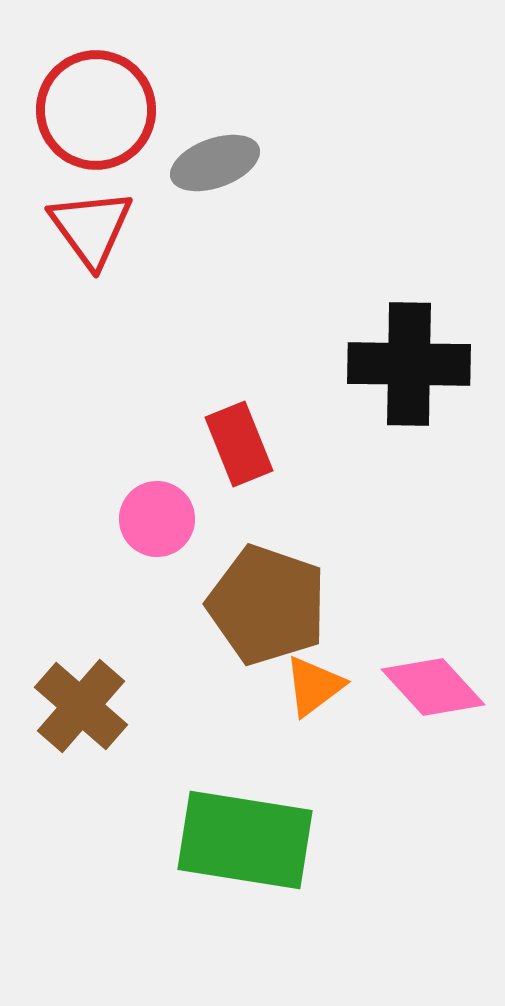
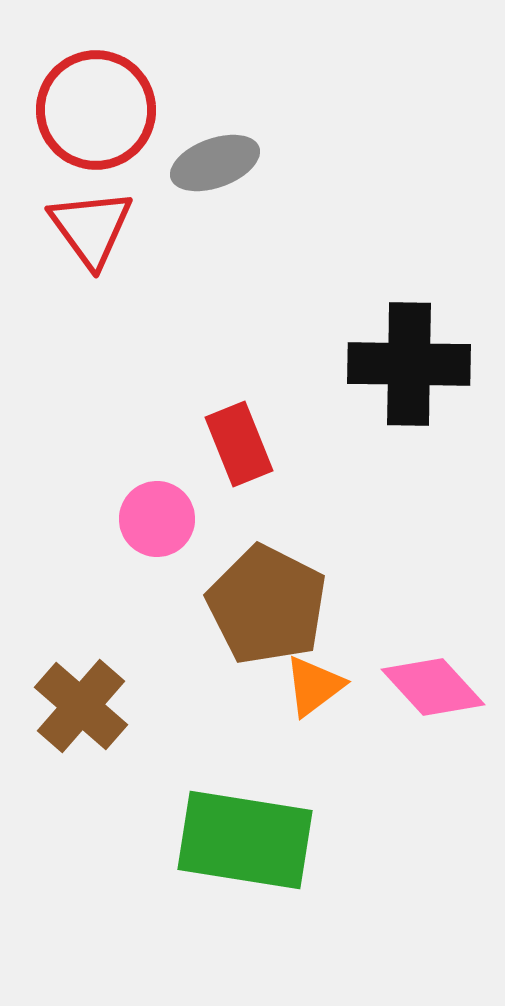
brown pentagon: rotated 8 degrees clockwise
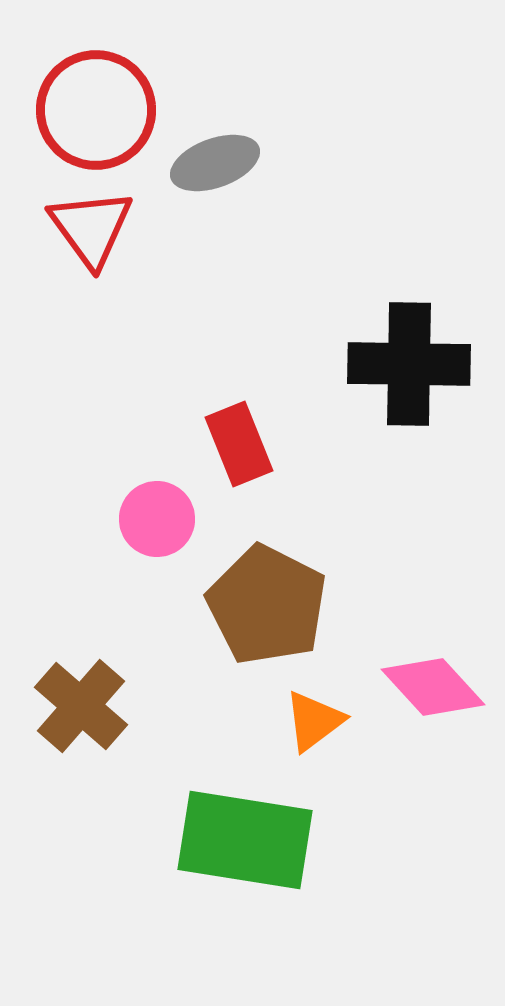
orange triangle: moved 35 px down
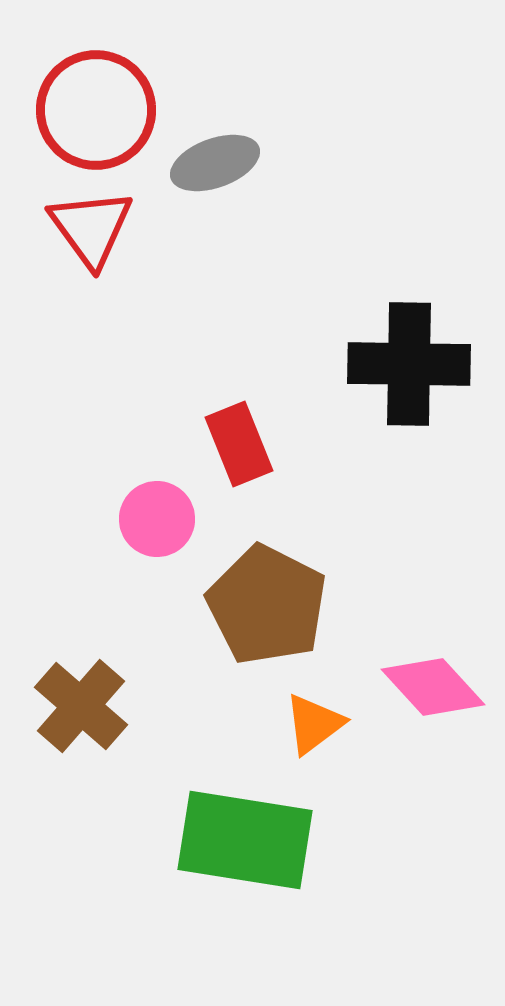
orange triangle: moved 3 px down
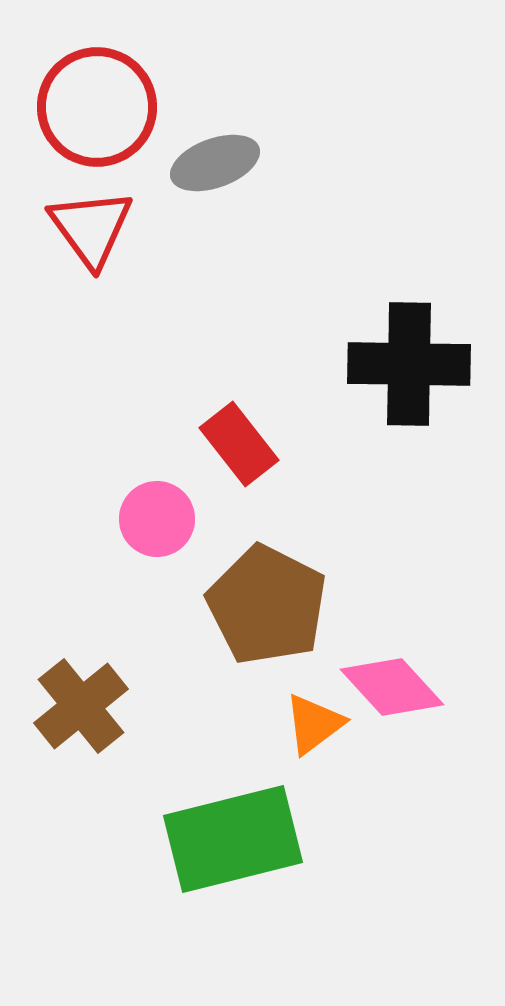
red circle: moved 1 px right, 3 px up
red rectangle: rotated 16 degrees counterclockwise
pink diamond: moved 41 px left
brown cross: rotated 10 degrees clockwise
green rectangle: moved 12 px left, 1 px up; rotated 23 degrees counterclockwise
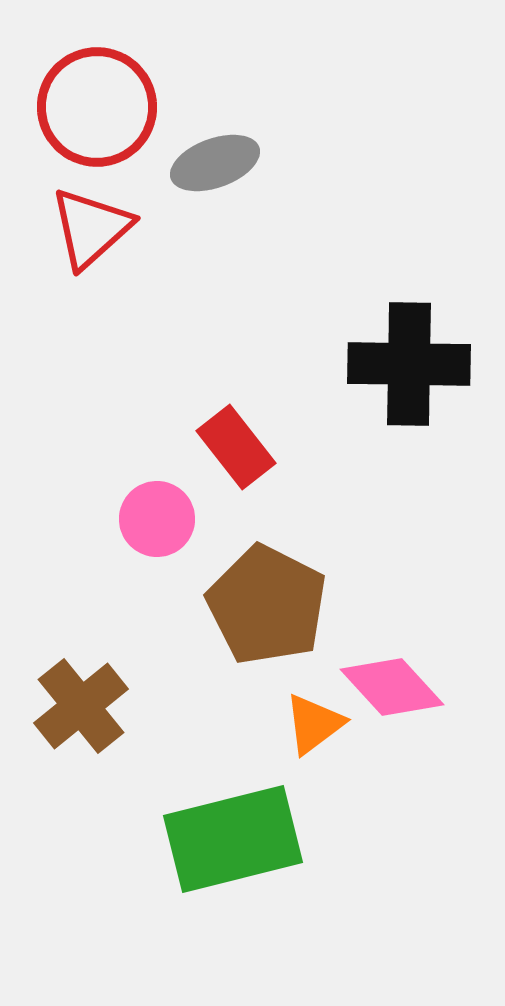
red triangle: rotated 24 degrees clockwise
red rectangle: moved 3 px left, 3 px down
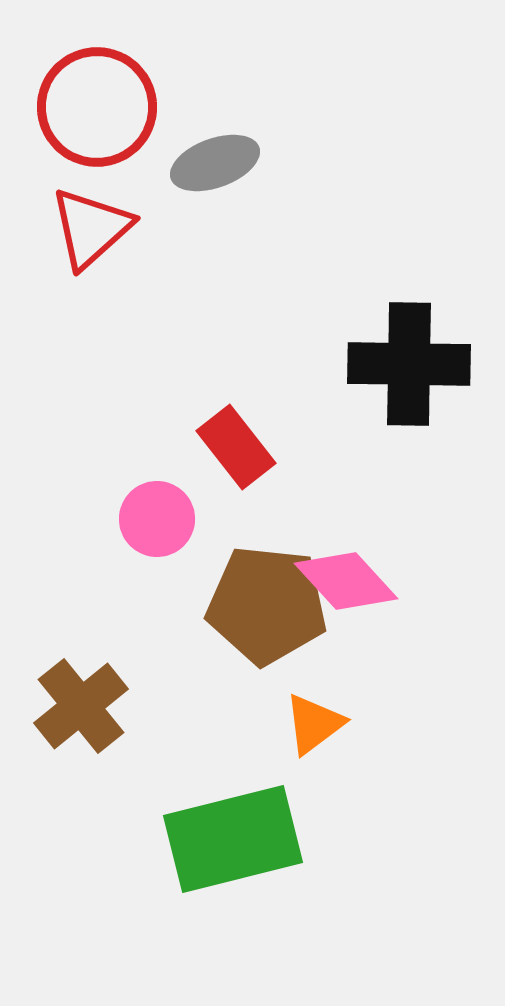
brown pentagon: rotated 21 degrees counterclockwise
pink diamond: moved 46 px left, 106 px up
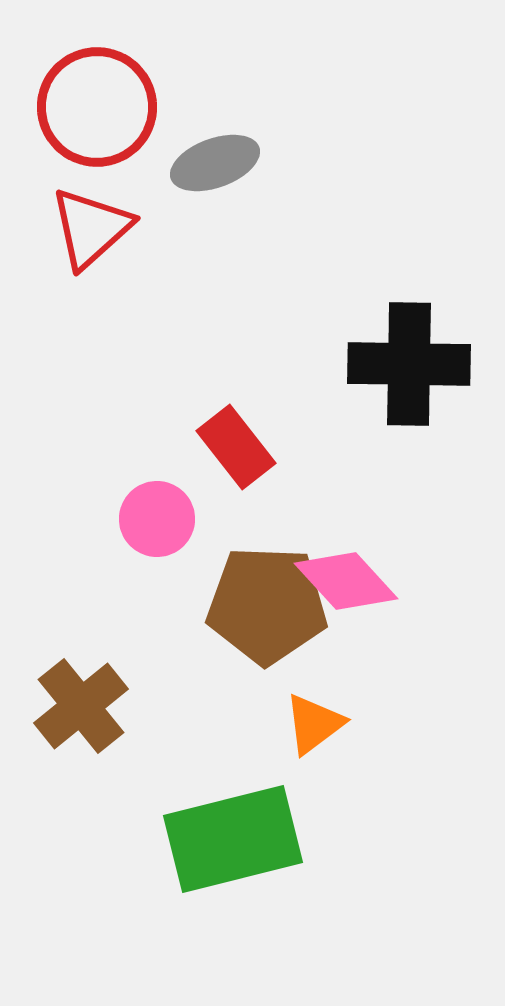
brown pentagon: rotated 4 degrees counterclockwise
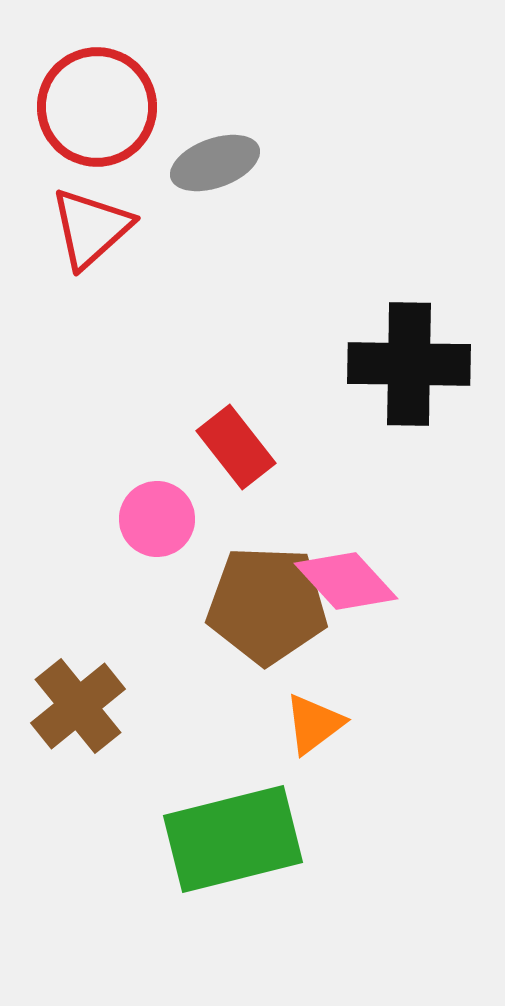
brown cross: moved 3 px left
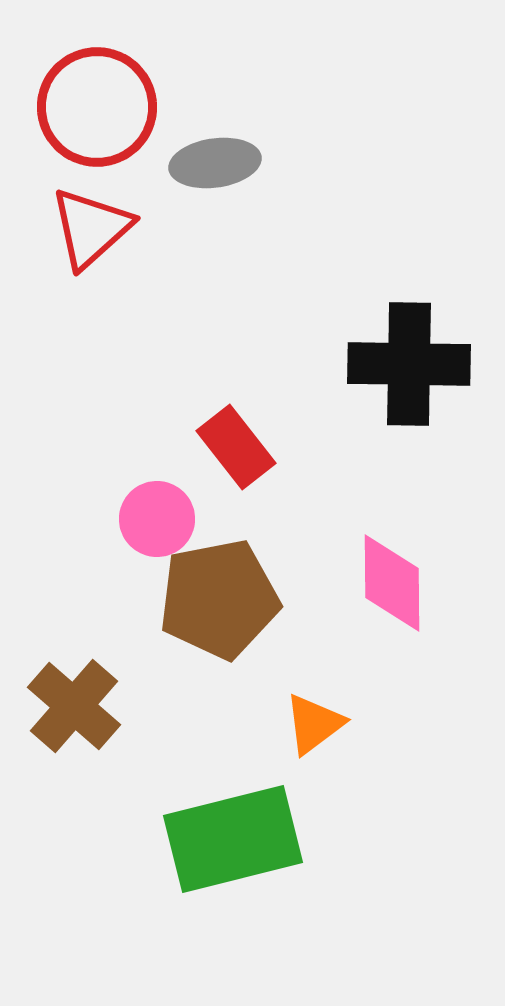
gray ellipse: rotated 12 degrees clockwise
pink diamond: moved 46 px right, 2 px down; rotated 42 degrees clockwise
brown pentagon: moved 48 px left, 6 px up; rotated 13 degrees counterclockwise
brown cross: moved 4 px left; rotated 10 degrees counterclockwise
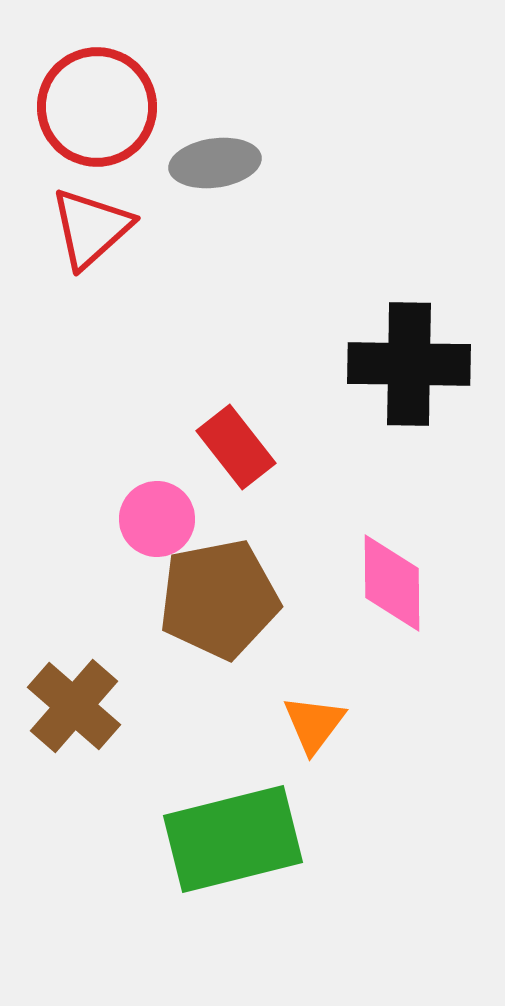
orange triangle: rotated 16 degrees counterclockwise
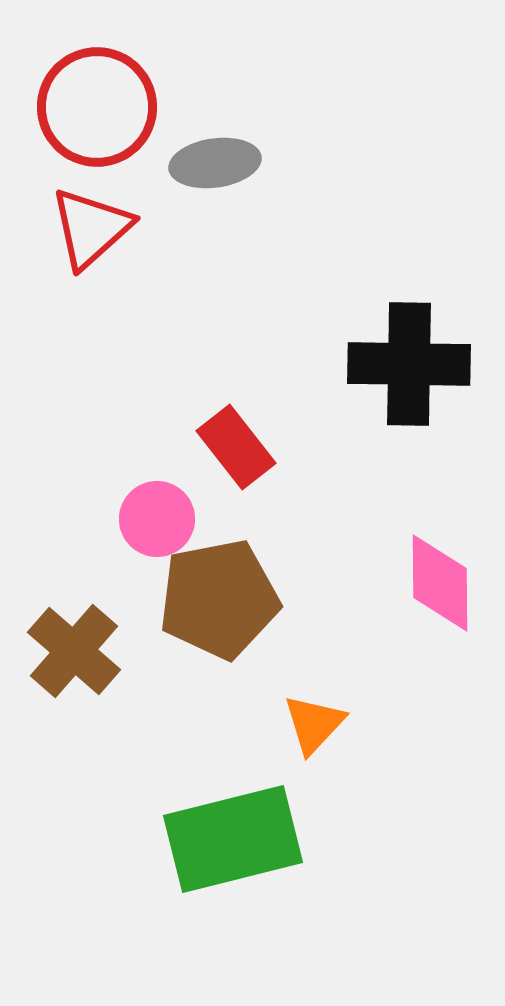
pink diamond: moved 48 px right
brown cross: moved 55 px up
orange triangle: rotated 6 degrees clockwise
